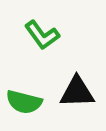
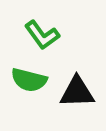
green semicircle: moved 5 px right, 22 px up
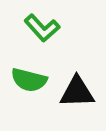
green L-shape: moved 7 px up; rotated 6 degrees counterclockwise
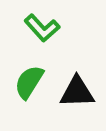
green semicircle: moved 2 px down; rotated 108 degrees clockwise
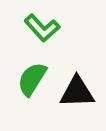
green semicircle: moved 3 px right, 3 px up
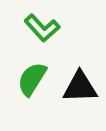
black triangle: moved 3 px right, 5 px up
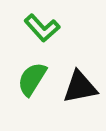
black triangle: rotated 9 degrees counterclockwise
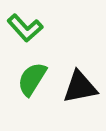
green L-shape: moved 17 px left
